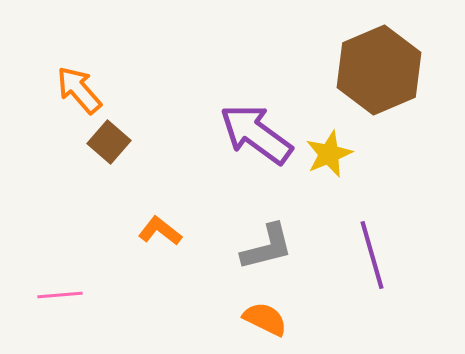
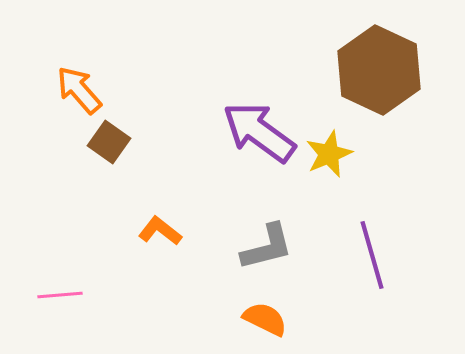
brown hexagon: rotated 12 degrees counterclockwise
purple arrow: moved 3 px right, 2 px up
brown square: rotated 6 degrees counterclockwise
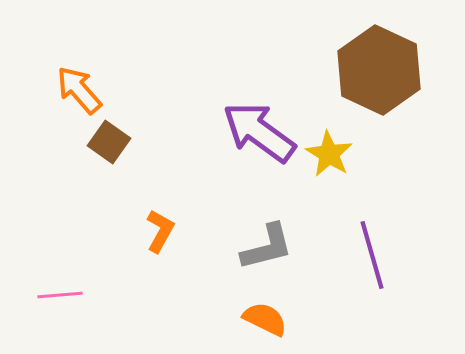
yellow star: rotated 18 degrees counterclockwise
orange L-shape: rotated 81 degrees clockwise
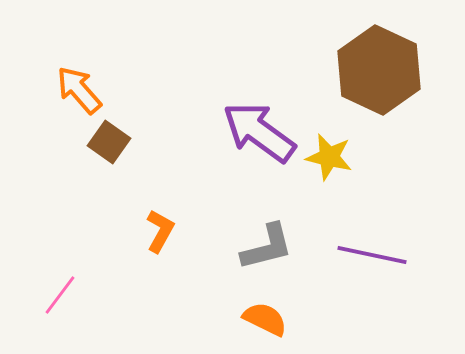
yellow star: moved 3 px down; rotated 18 degrees counterclockwise
purple line: rotated 62 degrees counterclockwise
pink line: rotated 48 degrees counterclockwise
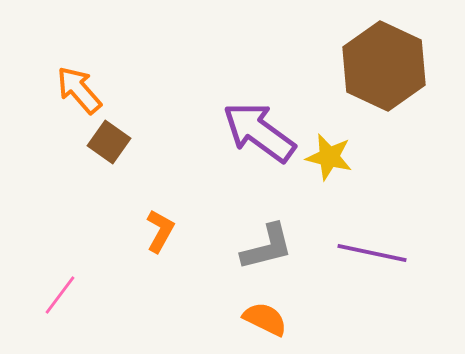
brown hexagon: moved 5 px right, 4 px up
purple line: moved 2 px up
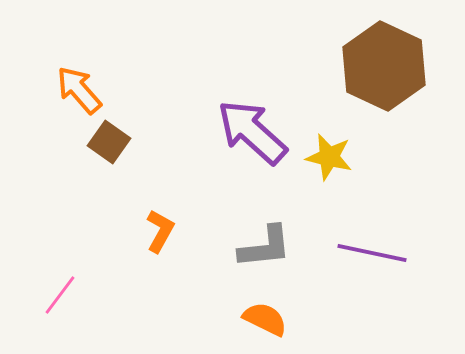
purple arrow: moved 7 px left; rotated 6 degrees clockwise
gray L-shape: moved 2 px left; rotated 8 degrees clockwise
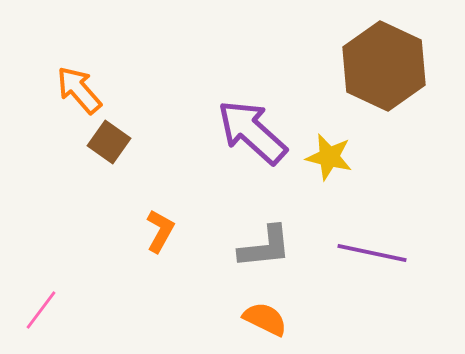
pink line: moved 19 px left, 15 px down
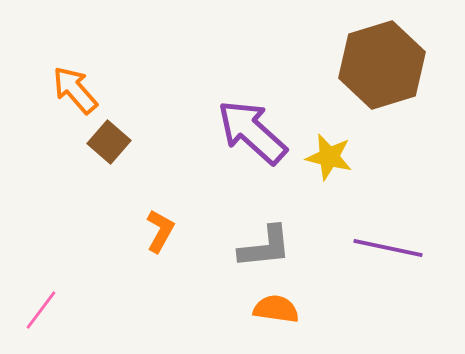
brown hexagon: moved 2 px left, 1 px up; rotated 18 degrees clockwise
orange arrow: moved 4 px left
brown square: rotated 6 degrees clockwise
purple line: moved 16 px right, 5 px up
orange semicircle: moved 11 px right, 10 px up; rotated 18 degrees counterclockwise
